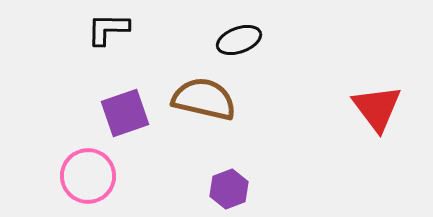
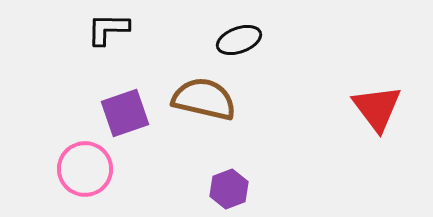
pink circle: moved 3 px left, 7 px up
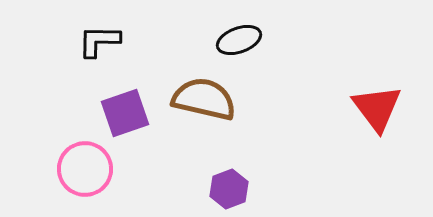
black L-shape: moved 9 px left, 12 px down
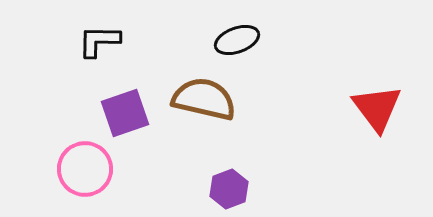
black ellipse: moved 2 px left
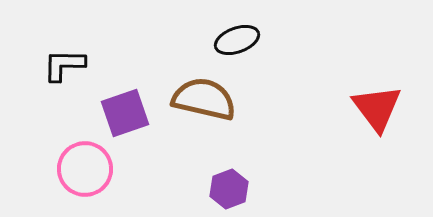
black L-shape: moved 35 px left, 24 px down
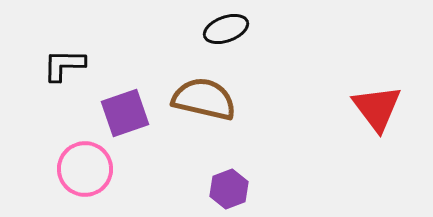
black ellipse: moved 11 px left, 11 px up
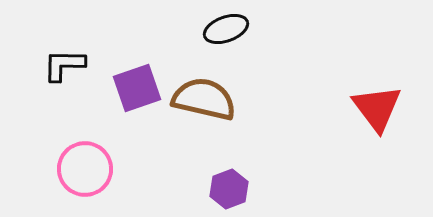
purple square: moved 12 px right, 25 px up
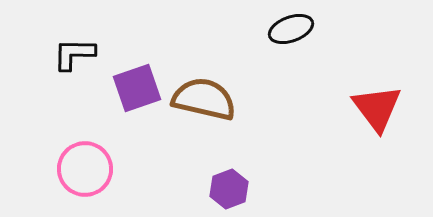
black ellipse: moved 65 px right
black L-shape: moved 10 px right, 11 px up
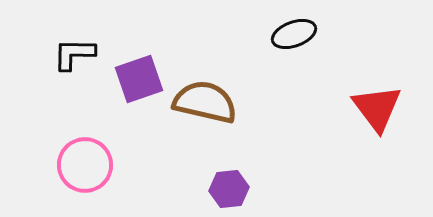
black ellipse: moved 3 px right, 5 px down
purple square: moved 2 px right, 9 px up
brown semicircle: moved 1 px right, 3 px down
pink circle: moved 4 px up
purple hexagon: rotated 15 degrees clockwise
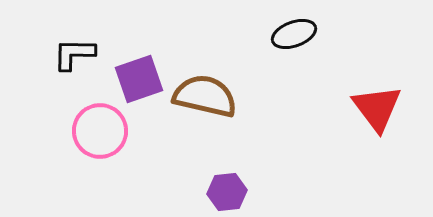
brown semicircle: moved 6 px up
pink circle: moved 15 px right, 34 px up
purple hexagon: moved 2 px left, 3 px down
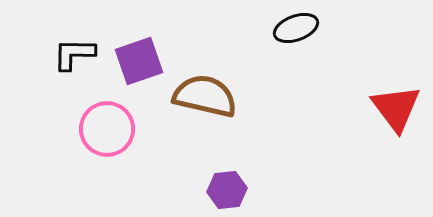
black ellipse: moved 2 px right, 6 px up
purple square: moved 18 px up
red triangle: moved 19 px right
pink circle: moved 7 px right, 2 px up
purple hexagon: moved 2 px up
